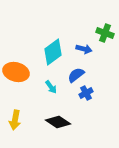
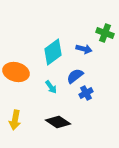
blue semicircle: moved 1 px left, 1 px down
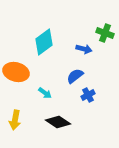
cyan diamond: moved 9 px left, 10 px up
cyan arrow: moved 6 px left, 6 px down; rotated 16 degrees counterclockwise
blue cross: moved 2 px right, 2 px down
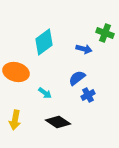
blue semicircle: moved 2 px right, 2 px down
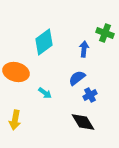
blue arrow: rotated 98 degrees counterclockwise
blue cross: moved 2 px right
black diamond: moved 25 px right; rotated 25 degrees clockwise
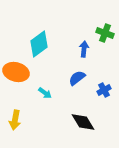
cyan diamond: moved 5 px left, 2 px down
blue cross: moved 14 px right, 5 px up
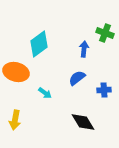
blue cross: rotated 24 degrees clockwise
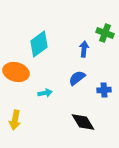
cyan arrow: rotated 48 degrees counterclockwise
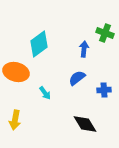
cyan arrow: rotated 64 degrees clockwise
black diamond: moved 2 px right, 2 px down
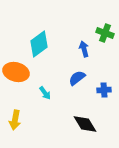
blue arrow: rotated 21 degrees counterclockwise
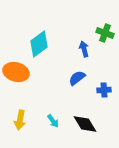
cyan arrow: moved 8 px right, 28 px down
yellow arrow: moved 5 px right
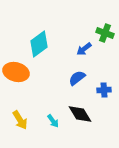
blue arrow: rotated 112 degrees counterclockwise
yellow arrow: rotated 42 degrees counterclockwise
black diamond: moved 5 px left, 10 px up
